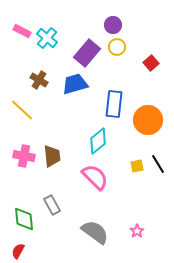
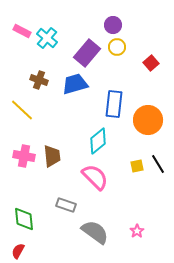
brown cross: rotated 12 degrees counterclockwise
gray rectangle: moved 14 px right; rotated 42 degrees counterclockwise
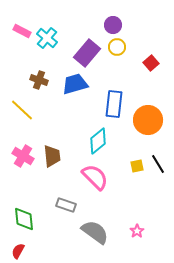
pink cross: moved 1 px left; rotated 20 degrees clockwise
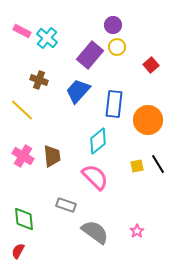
purple rectangle: moved 3 px right, 2 px down
red square: moved 2 px down
blue trapezoid: moved 3 px right, 7 px down; rotated 32 degrees counterclockwise
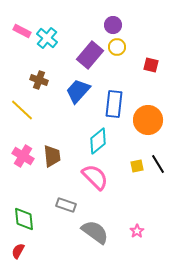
red square: rotated 35 degrees counterclockwise
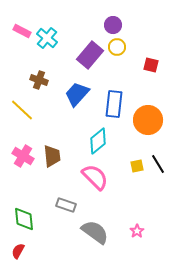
blue trapezoid: moved 1 px left, 3 px down
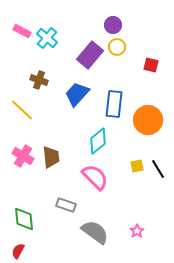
brown trapezoid: moved 1 px left, 1 px down
black line: moved 5 px down
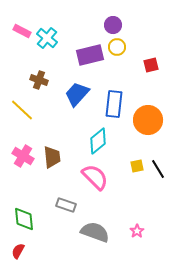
purple rectangle: rotated 36 degrees clockwise
red square: rotated 28 degrees counterclockwise
brown trapezoid: moved 1 px right
gray semicircle: rotated 16 degrees counterclockwise
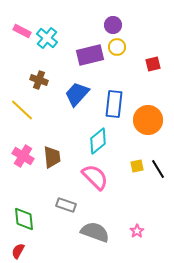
red square: moved 2 px right, 1 px up
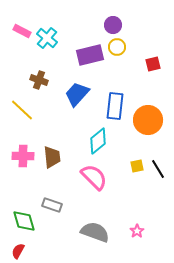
blue rectangle: moved 1 px right, 2 px down
pink cross: rotated 30 degrees counterclockwise
pink semicircle: moved 1 px left
gray rectangle: moved 14 px left
green diamond: moved 2 px down; rotated 10 degrees counterclockwise
